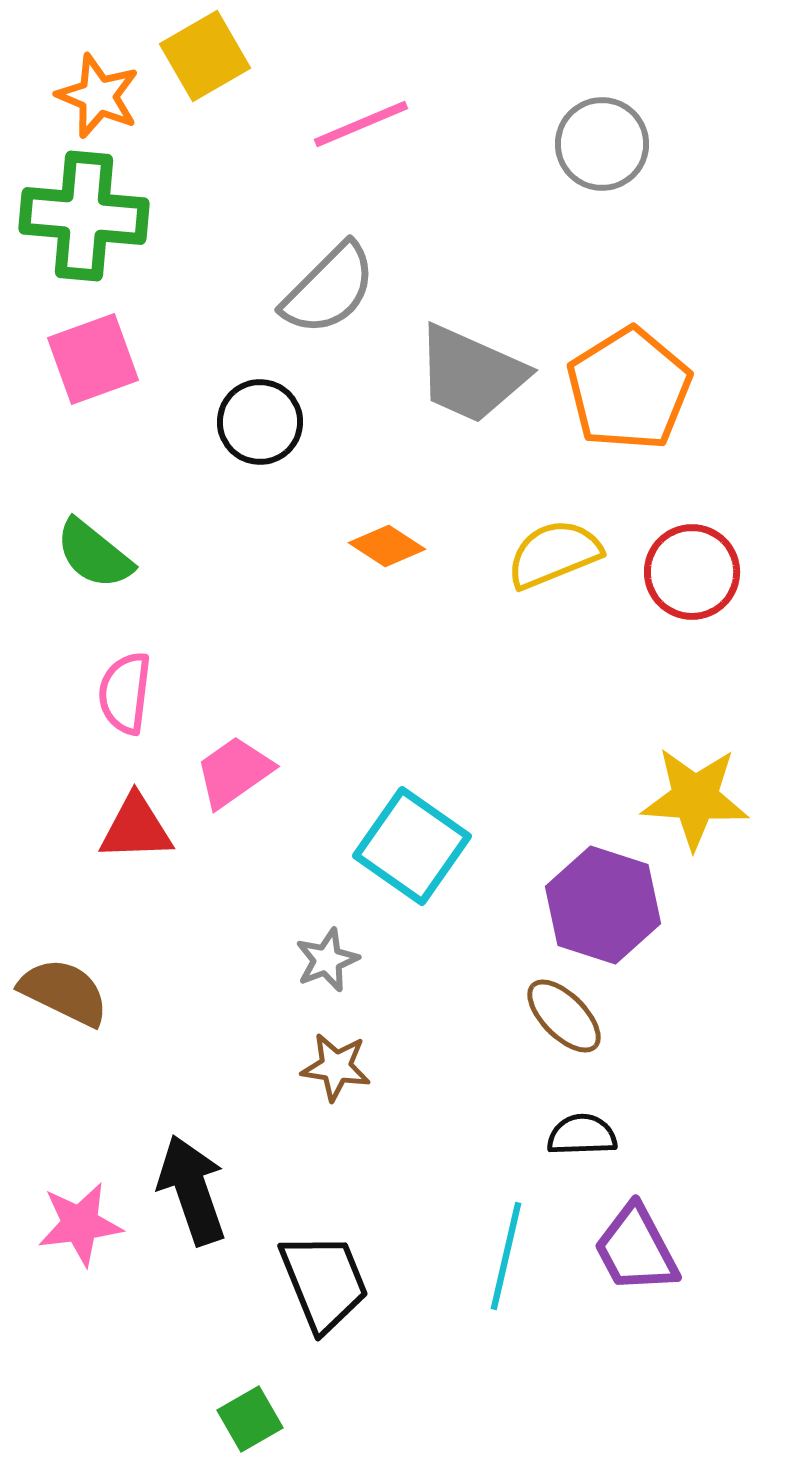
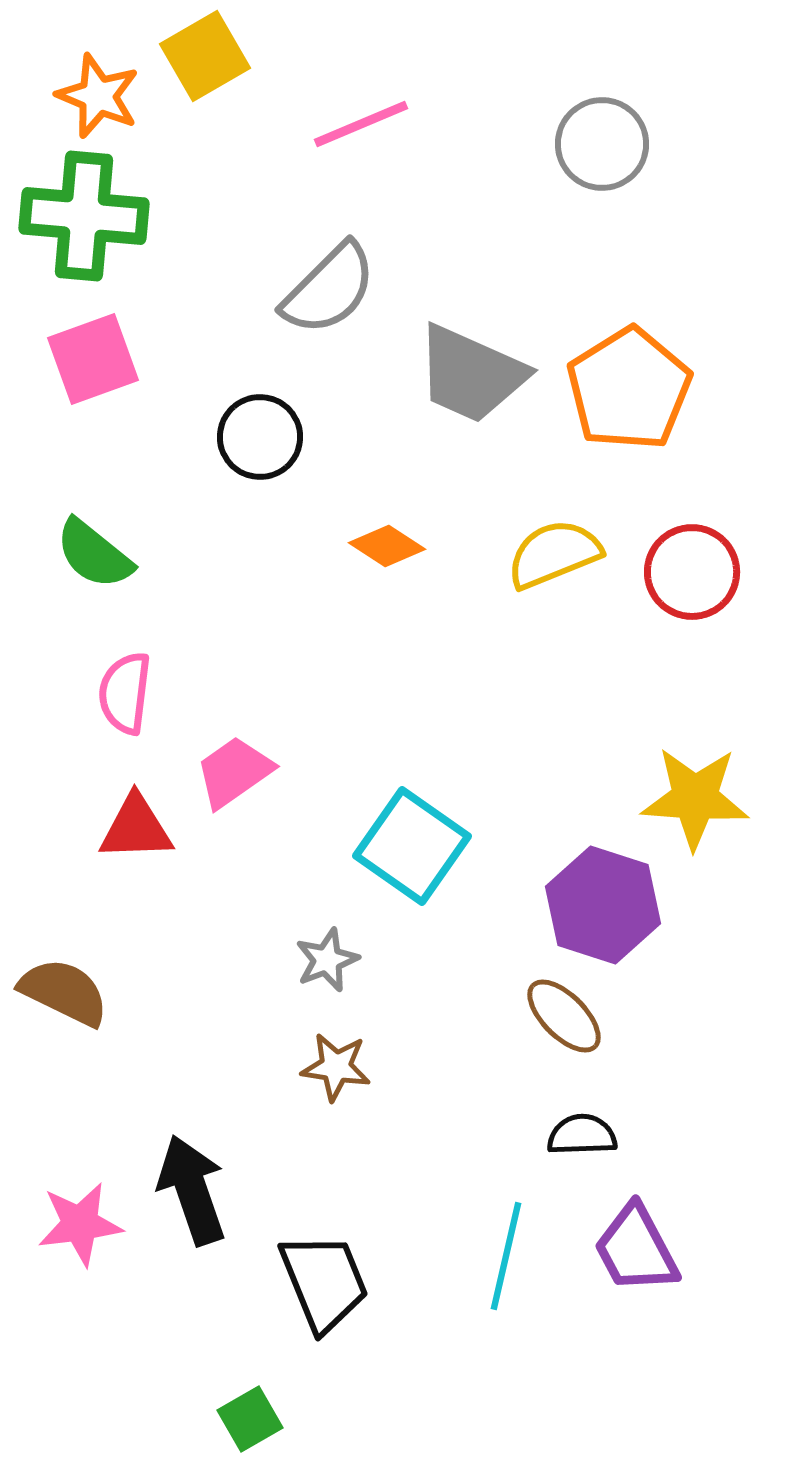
black circle: moved 15 px down
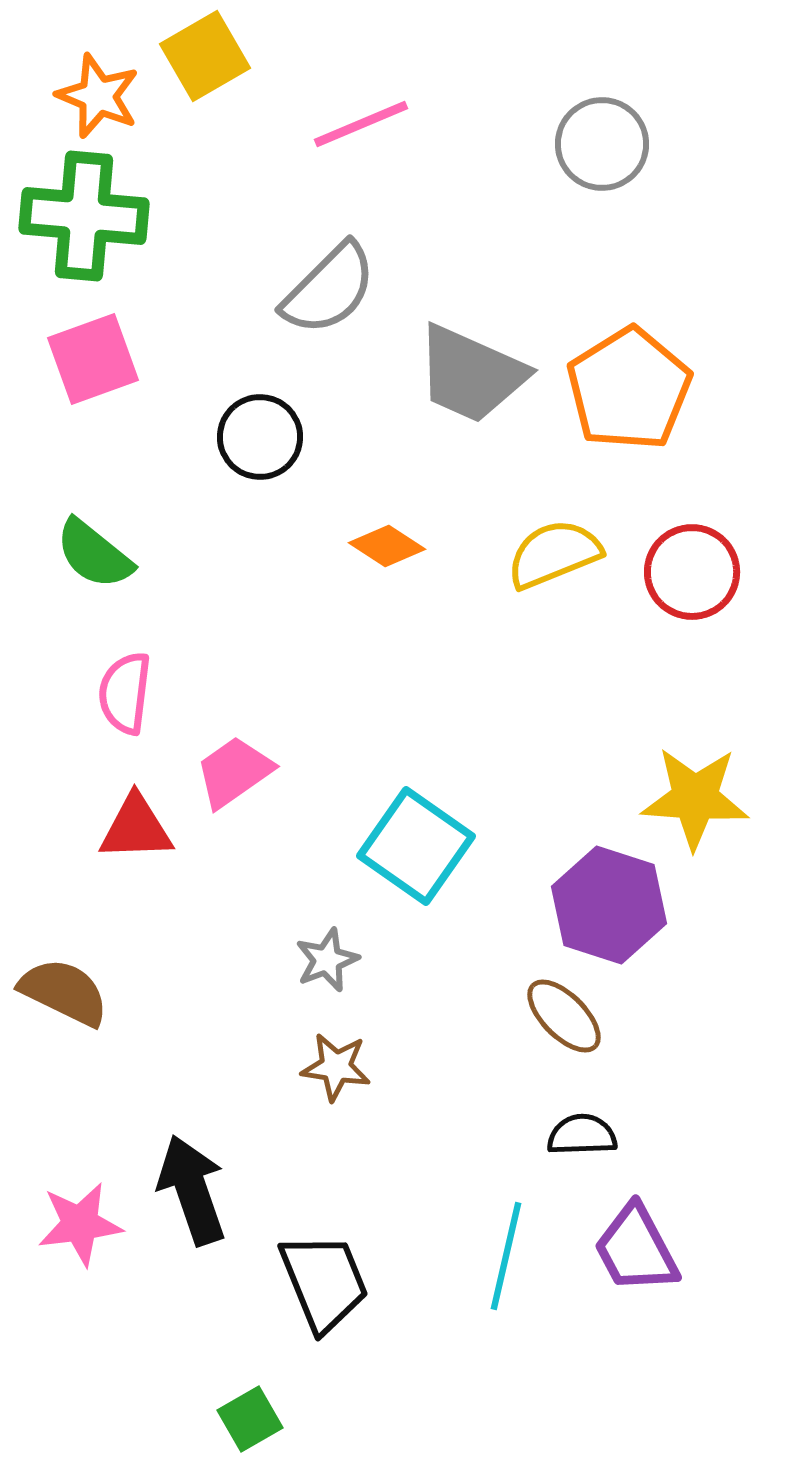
cyan square: moved 4 px right
purple hexagon: moved 6 px right
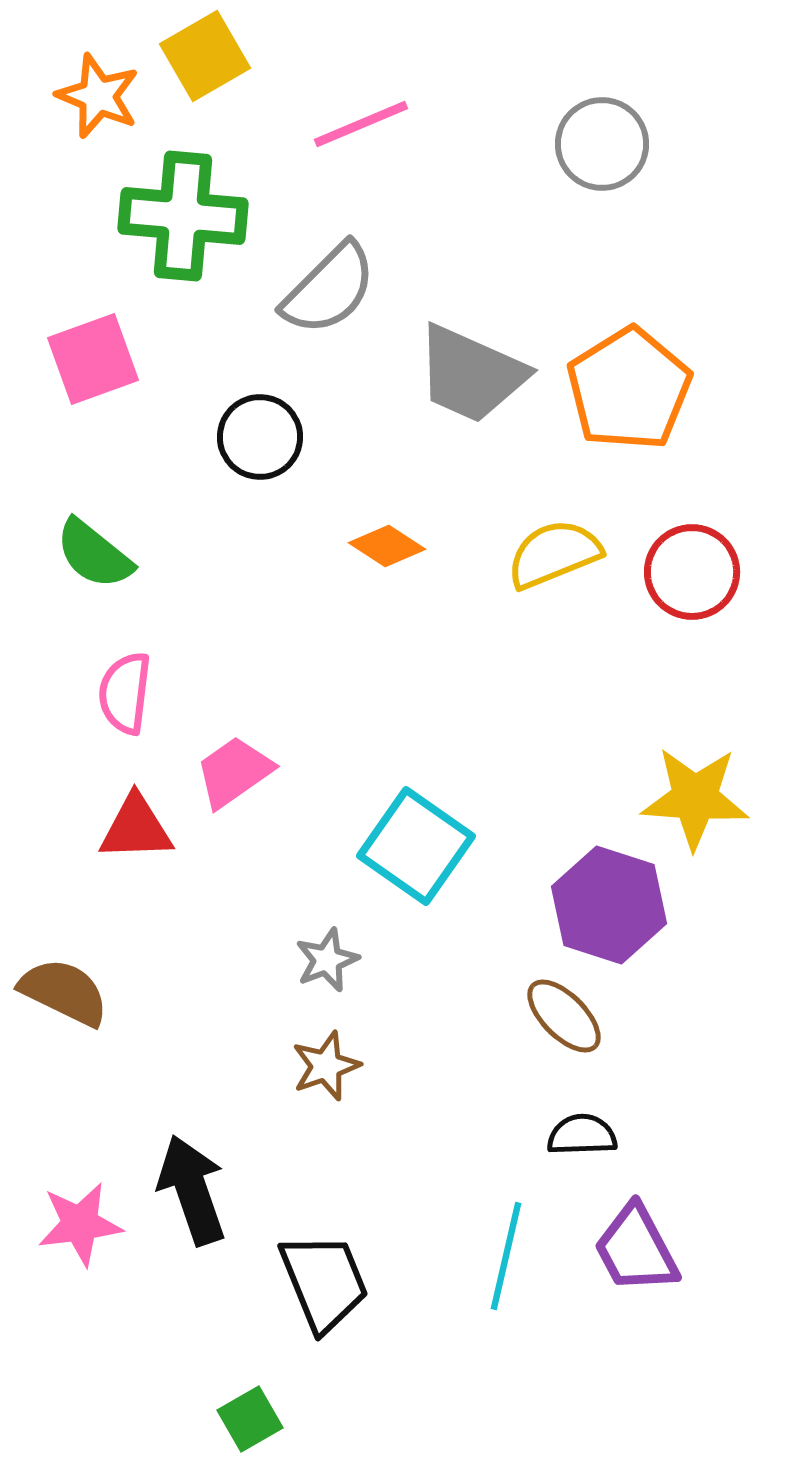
green cross: moved 99 px right
brown star: moved 10 px left, 1 px up; rotated 28 degrees counterclockwise
